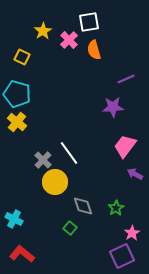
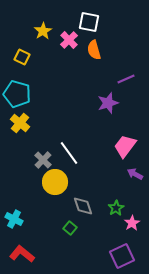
white square: rotated 20 degrees clockwise
purple star: moved 5 px left, 4 px up; rotated 15 degrees counterclockwise
yellow cross: moved 3 px right, 1 px down
pink star: moved 10 px up
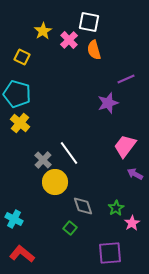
purple square: moved 12 px left, 3 px up; rotated 20 degrees clockwise
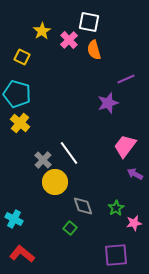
yellow star: moved 1 px left
pink star: moved 2 px right; rotated 21 degrees clockwise
purple square: moved 6 px right, 2 px down
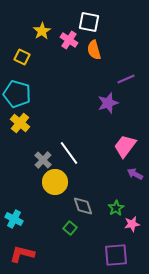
pink cross: rotated 12 degrees counterclockwise
pink star: moved 2 px left, 1 px down
red L-shape: rotated 25 degrees counterclockwise
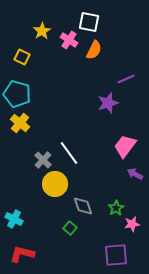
orange semicircle: rotated 138 degrees counterclockwise
yellow circle: moved 2 px down
